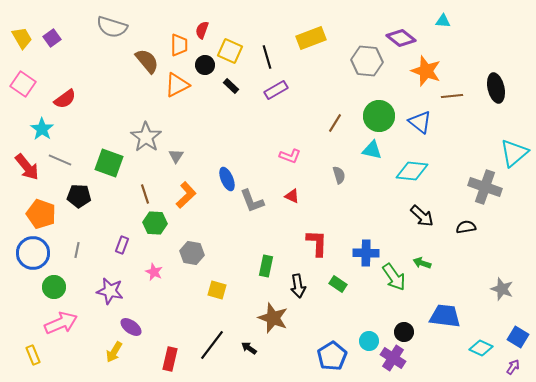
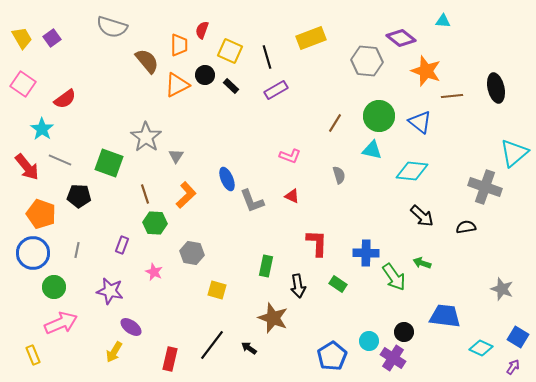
black circle at (205, 65): moved 10 px down
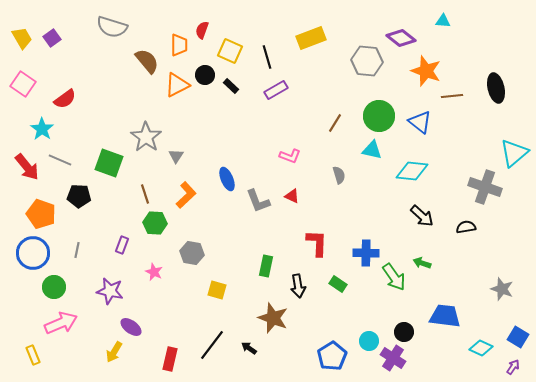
gray L-shape at (252, 201): moved 6 px right
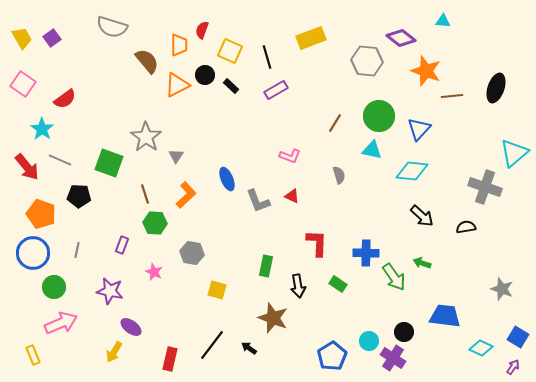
black ellipse at (496, 88): rotated 32 degrees clockwise
blue triangle at (420, 122): moved 1 px left, 7 px down; rotated 35 degrees clockwise
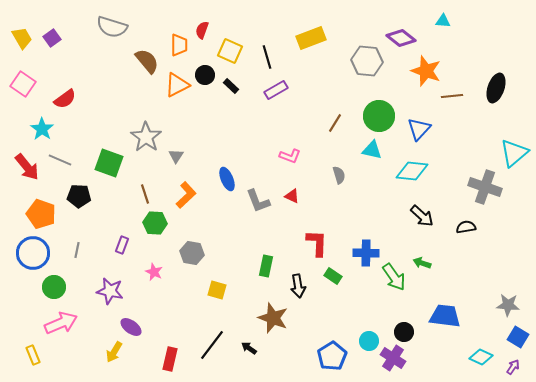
green rectangle at (338, 284): moved 5 px left, 8 px up
gray star at (502, 289): moved 6 px right, 16 px down; rotated 15 degrees counterclockwise
cyan diamond at (481, 348): moved 9 px down
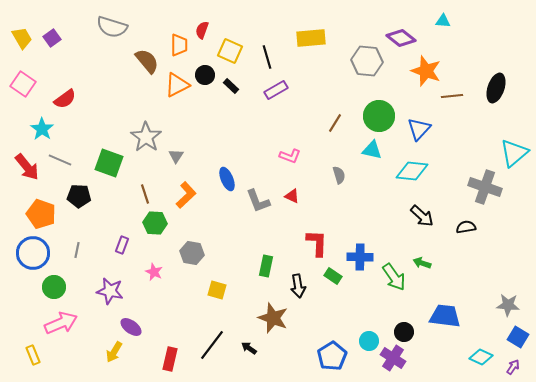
yellow rectangle at (311, 38): rotated 16 degrees clockwise
blue cross at (366, 253): moved 6 px left, 4 px down
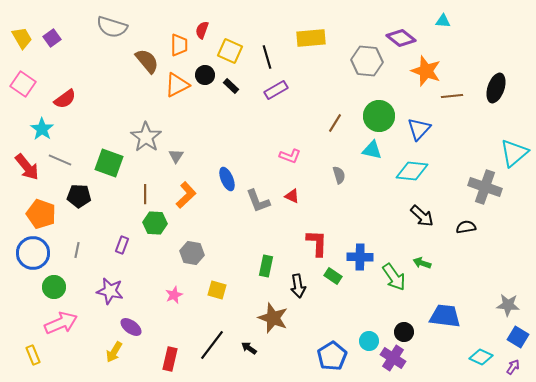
brown line at (145, 194): rotated 18 degrees clockwise
pink star at (154, 272): moved 20 px right, 23 px down; rotated 24 degrees clockwise
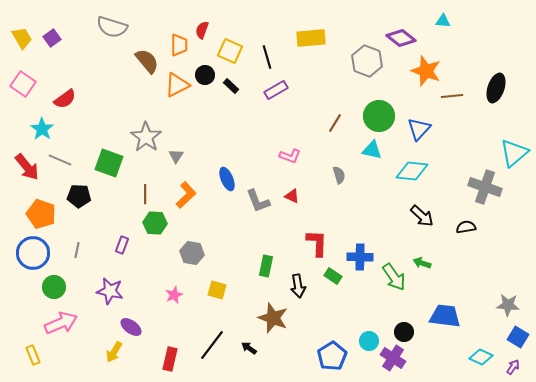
gray hexagon at (367, 61): rotated 16 degrees clockwise
